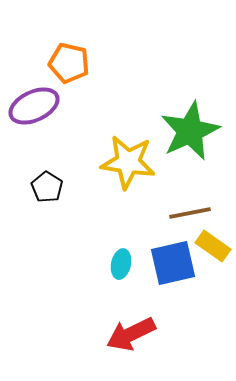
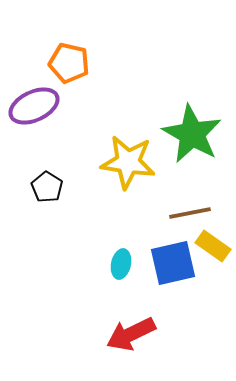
green star: moved 2 px right, 3 px down; rotated 18 degrees counterclockwise
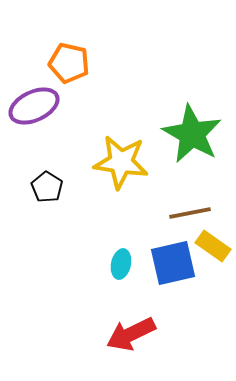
yellow star: moved 7 px left
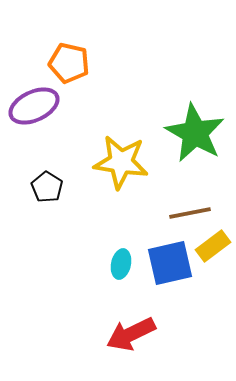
green star: moved 3 px right, 1 px up
yellow rectangle: rotated 72 degrees counterclockwise
blue square: moved 3 px left
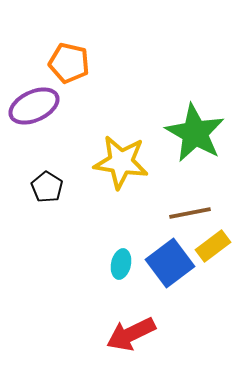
blue square: rotated 24 degrees counterclockwise
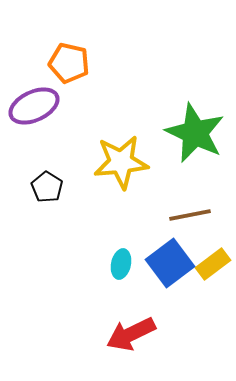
green star: rotated 4 degrees counterclockwise
yellow star: rotated 14 degrees counterclockwise
brown line: moved 2 px down
yellow rectangle: moved 18 px down
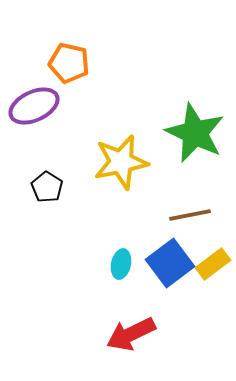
yellow star: rotated 6 degrees counterclockwise
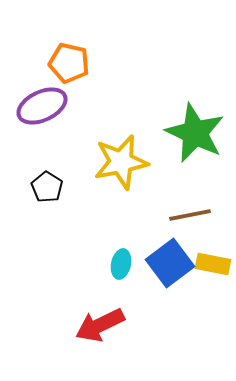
purple ellipse: moved 8 px right
yellow rectangle: rotated 48 degrees clockwise
red arrow: moved 31 px left, 9 px up
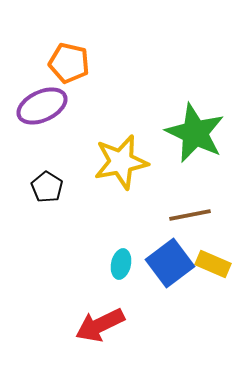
yellow rectangle: rotated 12 degrees clockwise
